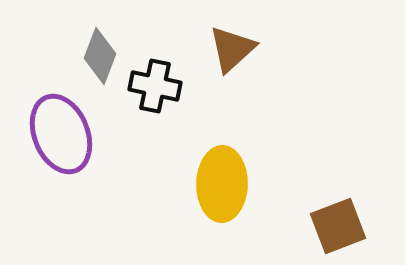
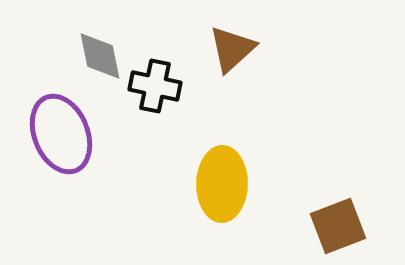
gray diamond: rotated 32 degrees counterclockwise
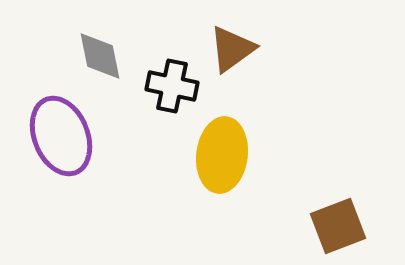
brown triangle: rotated 6 degrees clockwise
black cross: moved 17 px right
purple ellipse: moved 2 px down
yellow ellipse: moved 29 px up; rotated 6 degrees clockwise
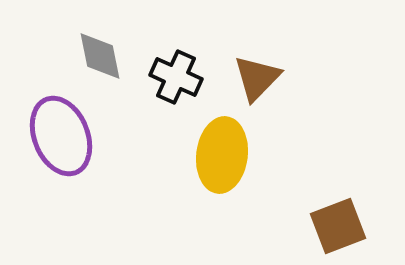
brown triangle: moved 25 px right, 29 px down; rotated 10 degrees counterclockwise
black cross: moved 4 px right, 9 px up; rotated 12 degrees clockwise
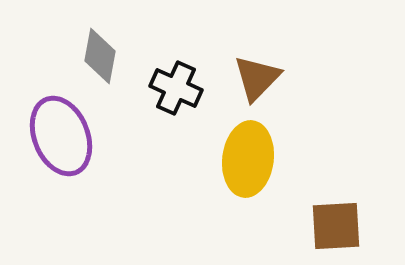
gray diamond: rotated 22 degrees clockwise
black cross: moved 11 px down
yellow ellipse: moved 26 px right, 4 px down
brown square: moved 2 px left; rotated 18 degrees clockwise
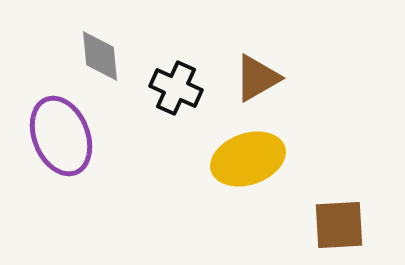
gray diamond: rotated 16 degrees counterclockwise
brown triangle: rotated 16 degrees clockwise
yellow ellipse: rotated 64 degrees clockwise
brown square: moved 3 px right, 1 px up
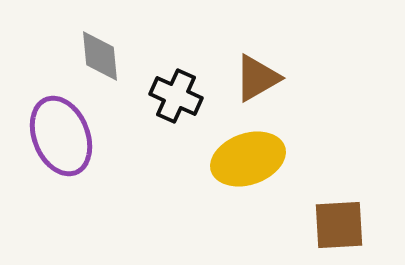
black cross: moved 8 px down
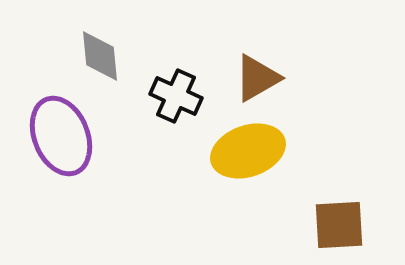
yellow ellipse: moved 8 px up
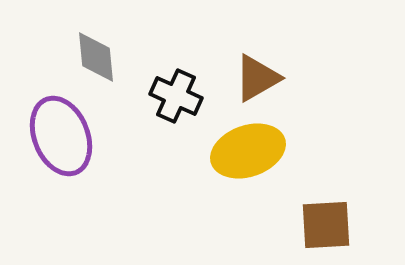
gray diamond: moved 4 px left, 1 px down
brown square: moved 13 px left
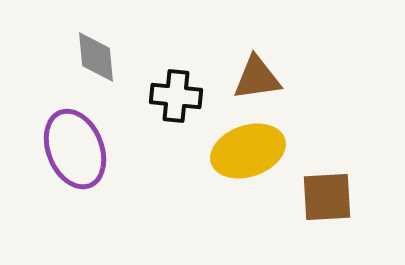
brown triangle: rotated 22 degrees clockwise
black cross: rotated 18 degrees counterclockwise
purple ellipse: moved 14 px right, 13 px down
brown square: moved 1 px right, 28 px up
